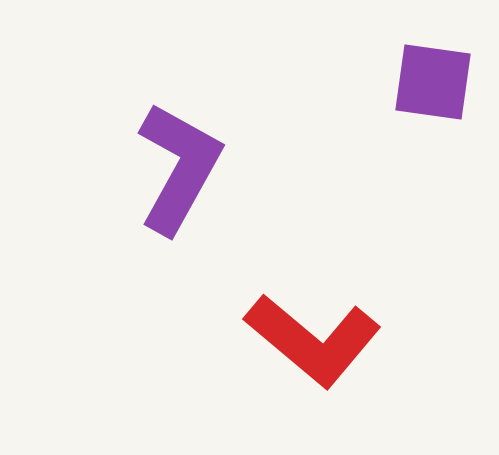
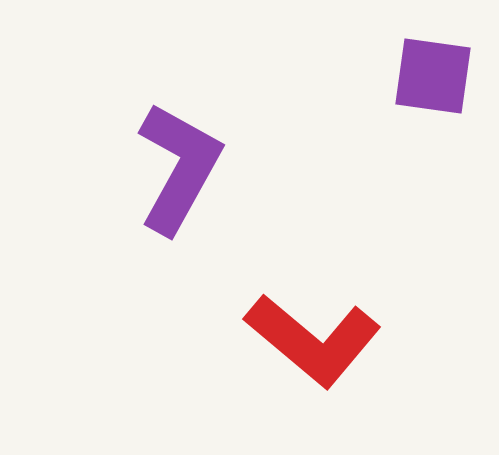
purple square: moved 6 px up
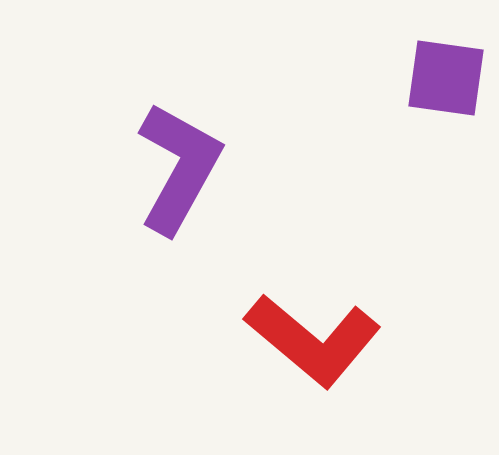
purple square: moved 13 px right, 2 px down
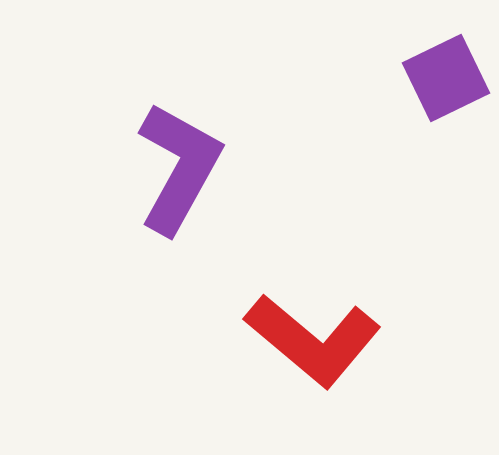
purple square: rotated 34 degrees counterclockwise
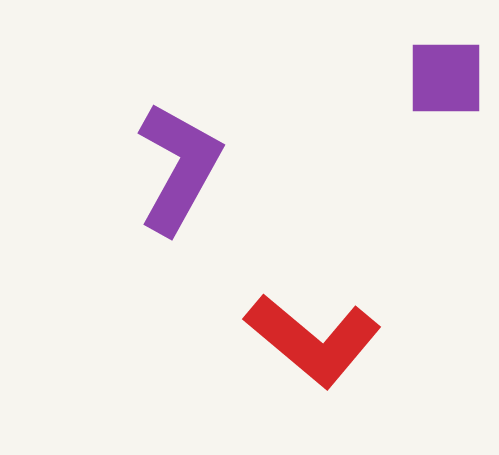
purple square: rotated 26 degrees clockwise
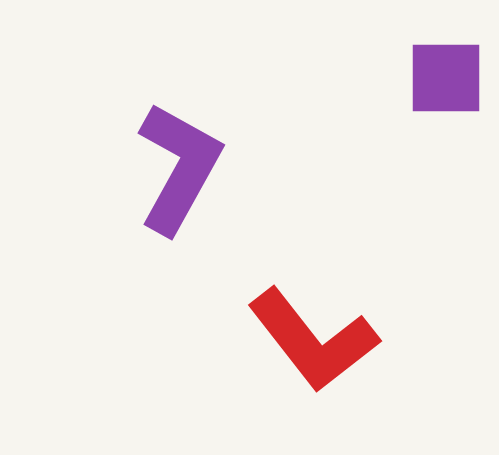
red L-shape: rotated 12 degrees clockwise
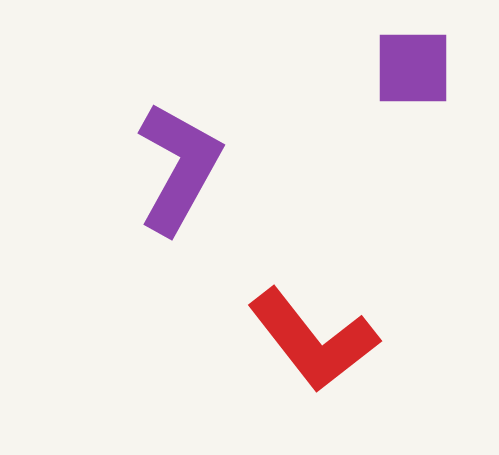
purple square: moved 33 px left, 10 px up
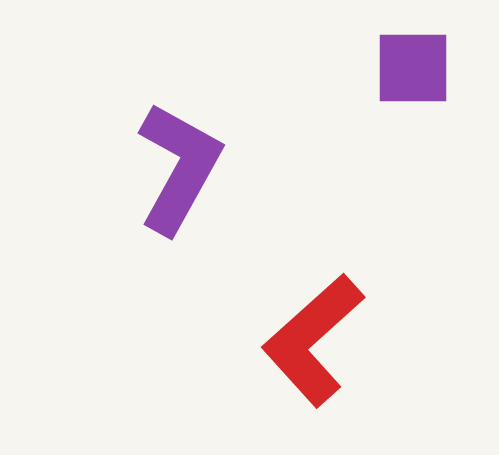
red L-shape: rotated 86 degrees clockwise
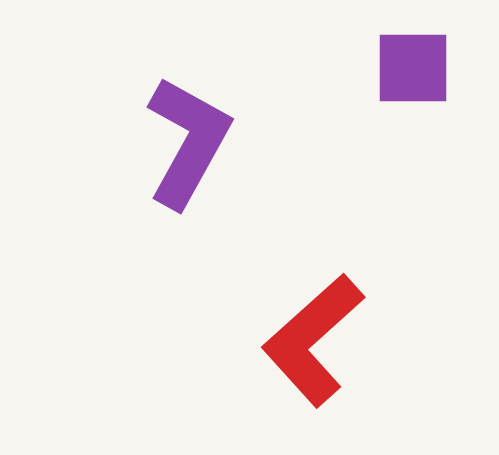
purple L-shape: moved 9 px right, 26 px up
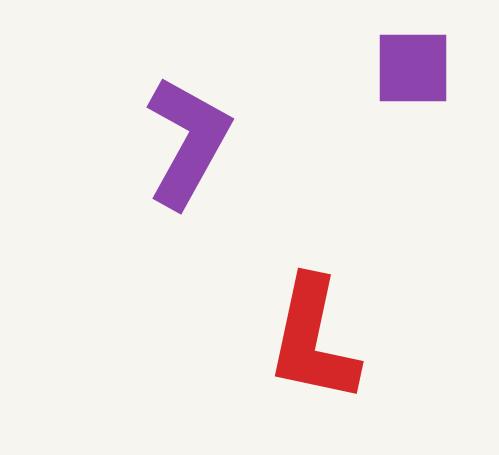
red L-shape: rotated 36 degrees counterclockwise
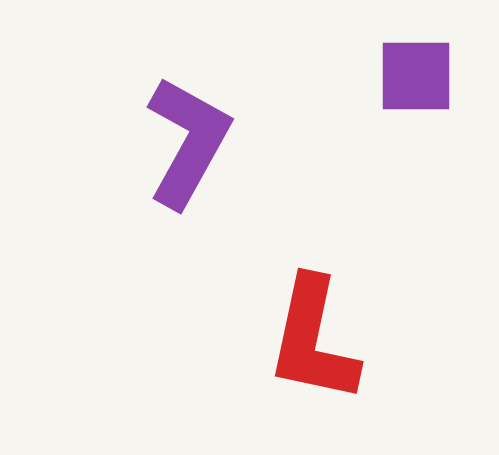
purple square: moved 3 px right, 8 px down
